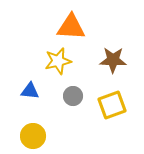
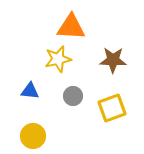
yellow star: moved 2 px up
yellow square: moved 3 px down
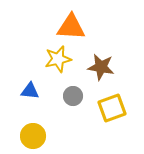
brown star: moved 12 px left, 7 px down; rotated 8 degrees clockwise
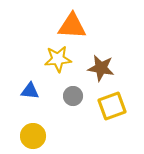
orange triangle: moved 1 px right, 1 px up
yellow star: rotated 8 degrees clockwise
brown star: moved 1 px down
yellow square: moved 2 px up
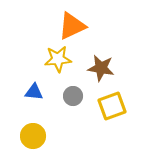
orange triangle: rotated 28 degrees counterclockwise
blue triangle: moved 4 px right, 1 px down
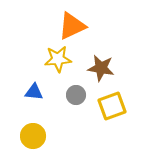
gray circle: moved 3 px right, 1 px up
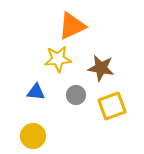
blue triangle: moved 2 px right
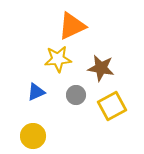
blue triangle: rotated 30 degrees counterclockwise
yellow square: rotated 8 degrees counterclockwise
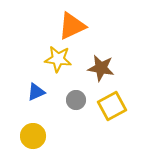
yellow star: rotated 12 degrees clockwise
gray circle: moved 5 px down
